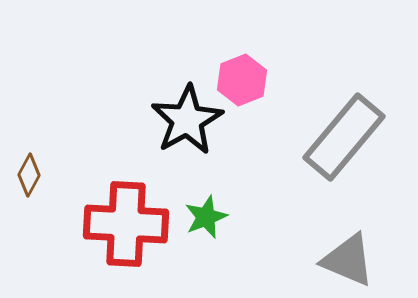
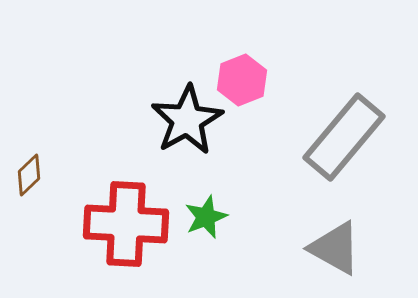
brown diamond: rotated 18 degrees clockwise
gray triangle: moved 13 px left, 12 px up; rotated 6 degrees clockwise
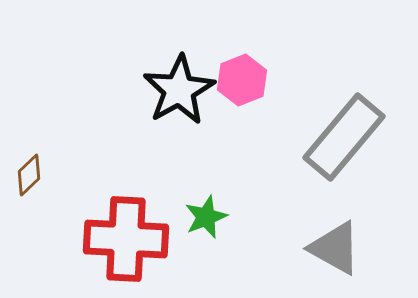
black star: moved 8 px left, 30 px up
red cross: moved 15 px down
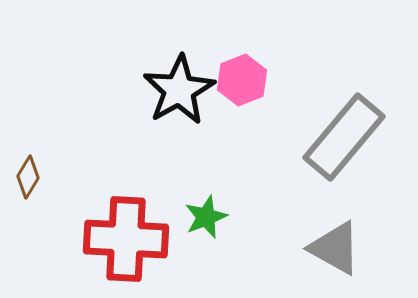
brown diamond: moved 1 px left, 2 px down; rotated 15 degrees counterclockwise
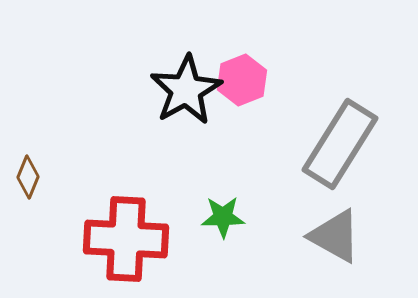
black star: moved 7 px right
gray rectangle: moved 4 px left, 7 px down; rotated 8 degrees counterclockwise
brown diamond: rotated 9 degrees counterclockwise
green star: moved 17 px right; rotated 21 degrees clockwise
gray triangle: moved 12 px up
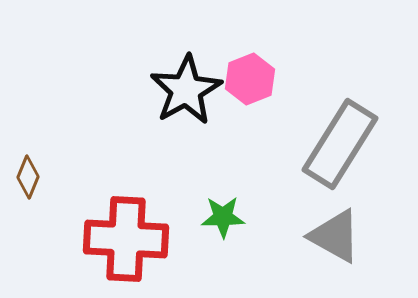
pink hexagon: moved 8 px right, 1 px up
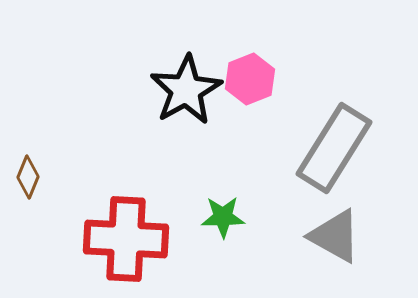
gray rectangle: moved 6 px left, 4 px down
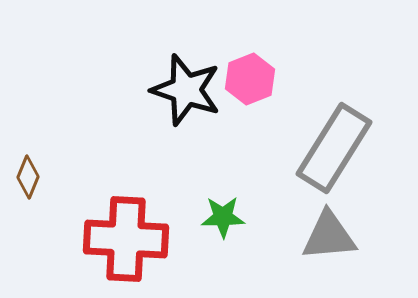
black star: rotated 24 degrees counterclockwise
gray triangle: moved 6 px left; rotated 34 degrees counterclockwise
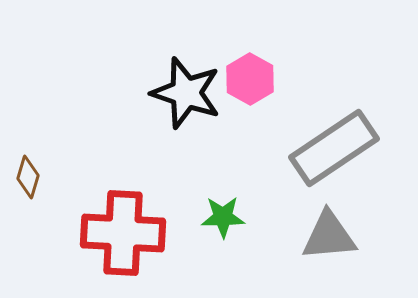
pink hexagon: rotated 9 degrees counterclockwise
black star: moved 3 px down
gray rectangle: rotated 24 degrees clockwise
brown diamond: rotated 6 degrees counterclockwise
red cross: moved 3 px left, 6 px up
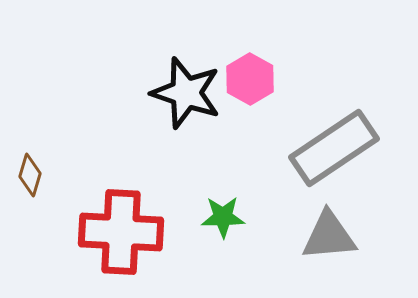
brown diamond: moved 2 px right, 2 px up
red cross: moved 2 px left, 1 px up
